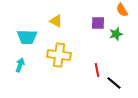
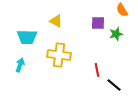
black line: moved 2 px down
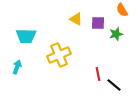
yellow triangle: moved 20 px right, 2 px up
cyan trapezoid: moved 1 px left, 1 px up
yellow cross: rotated 30 degrees counterclockwise
cyan arrow: moved 3 px left, 2 px down
red line: moved 1 px right, 4 px down
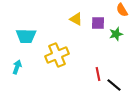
yellow cross: moved 2 px left
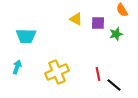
yellow cross: moved 17 px down
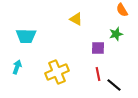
purple square: moved 25 px down
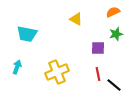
orange semicircle: moved 9 px left, 2 px down; rotated 96 degrees clockwise
cyan trapezoid: moved 1 px right, 2 px up; rotated 10 degrees clockwise
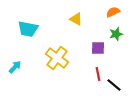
cyan trapezoid: moved 1 px right, 5 px up
cyan arrow: moved 2 px left; rotated 24 degrees clockwise
yellow cross: moved 14 px up; rotated 30 degrees counterclockwise
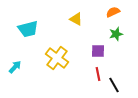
cyan trapezoid: rotated 25 degrees counterclockwise
purple square: moved 3 px down
black line: rotated 21 degrees clockwise
